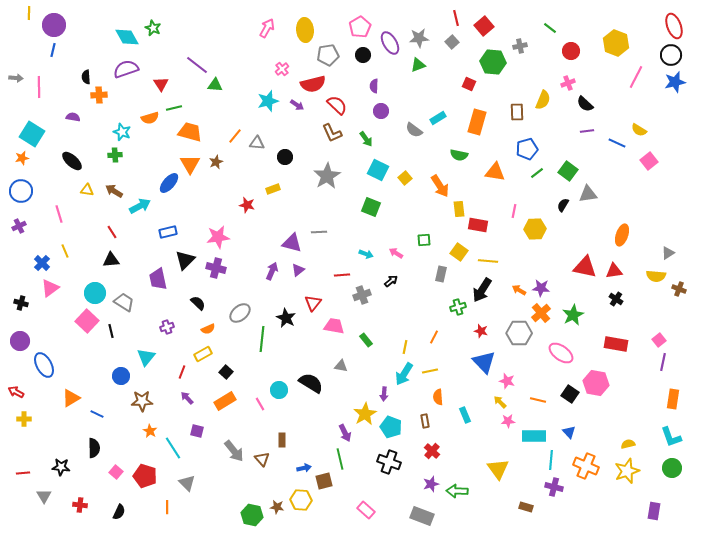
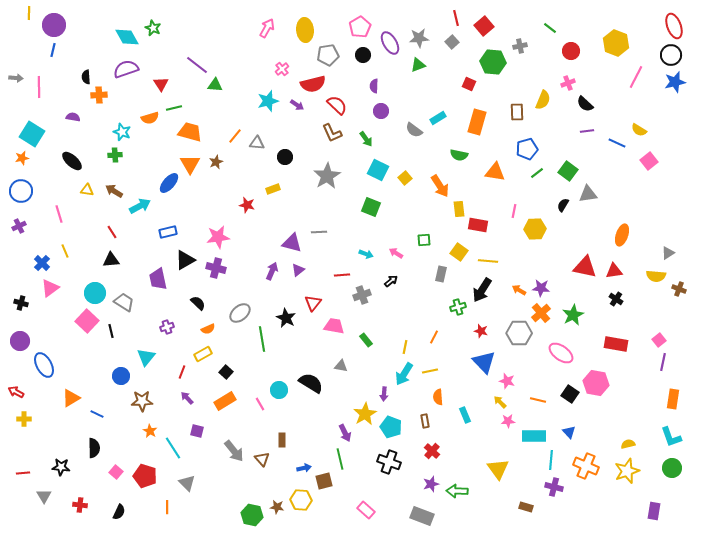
black triangle at (185, 260): rotated 15 degrees clockwise
green line at (262, 339): rotated 15 degrees counterclockwise
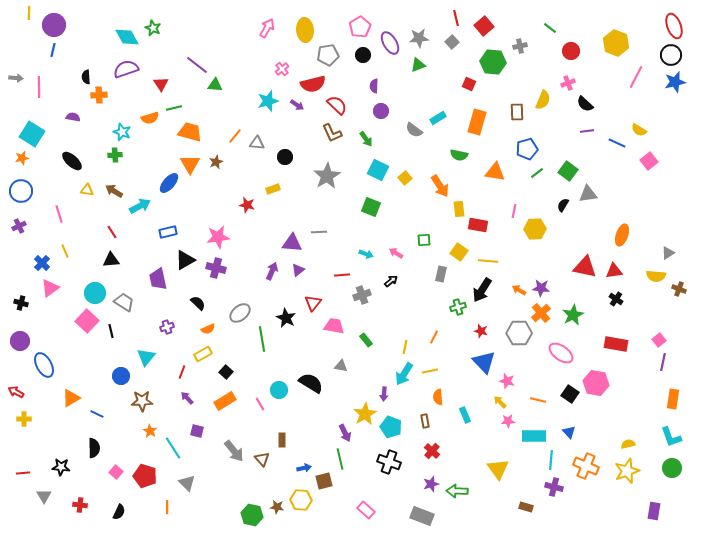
purple triangle at (292, 243): rotated 10 degrees counterclockwise
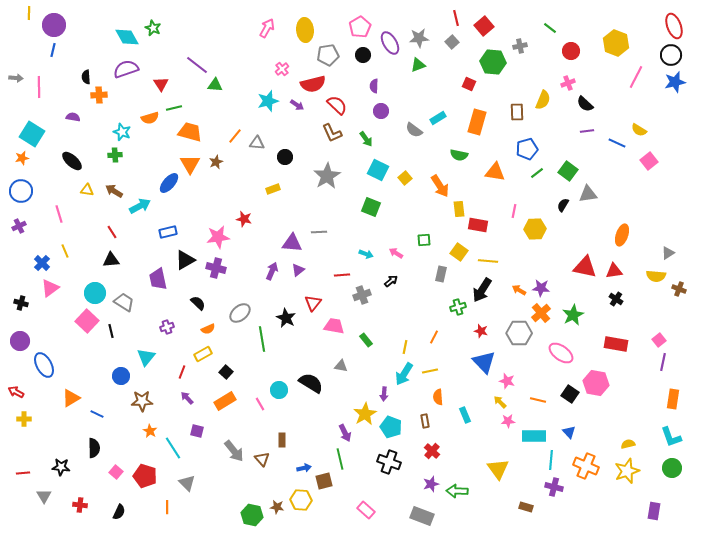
red star at (247, 205): moved 3 px left, 14 px down
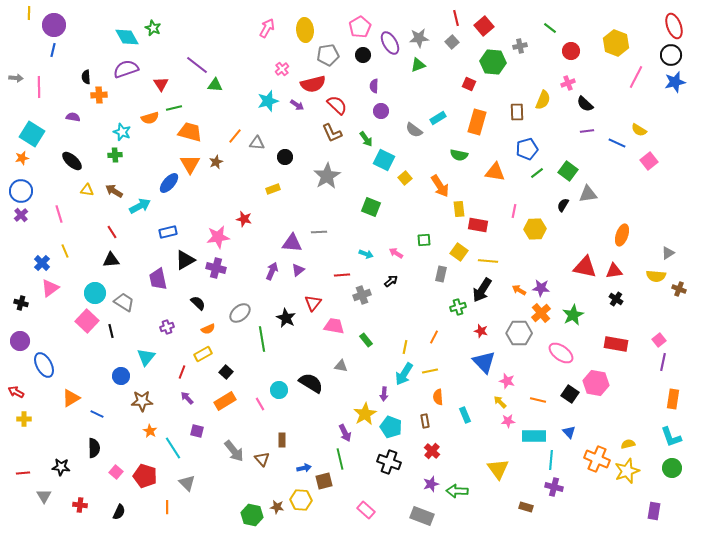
cyan square at (378, 170): moved 6 px right, 10 px up
purple cross at (19, 226): moved 2 px right, 11 px up; rotated 16 degrees counterclockwise
orange cross at (586, 466): moved 11 px right, 7 px up
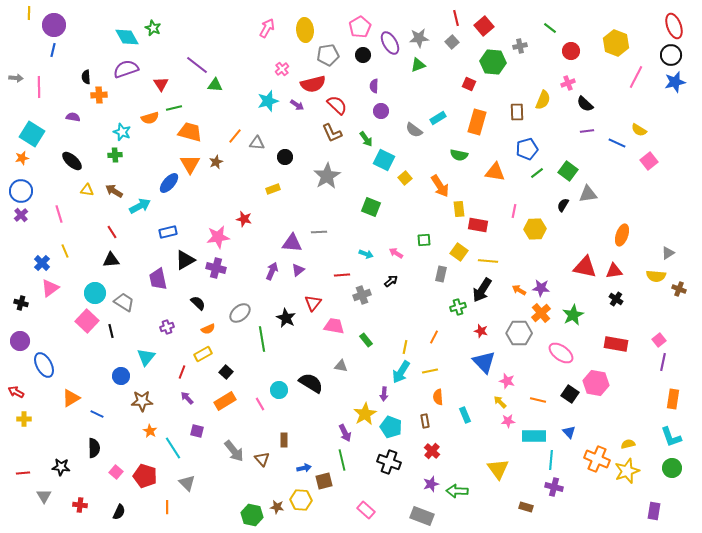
cyan arrow at (404, 374): moved 3 px left, 2 px up
brown rectangle at (282, 440): moved 2 px right
green line at (340, 459): moved 2 px right, 1 px down
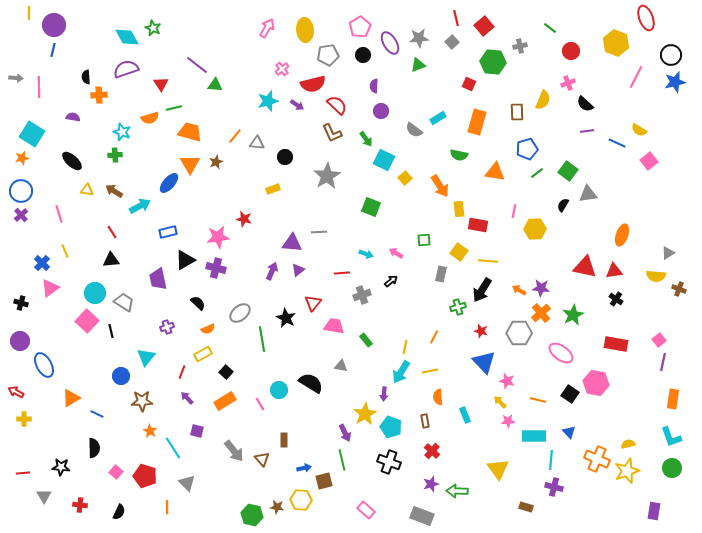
red ellipse at (674, 26): moved 28 px left, 8 px up
red line at (342, 275): moved 2 px up
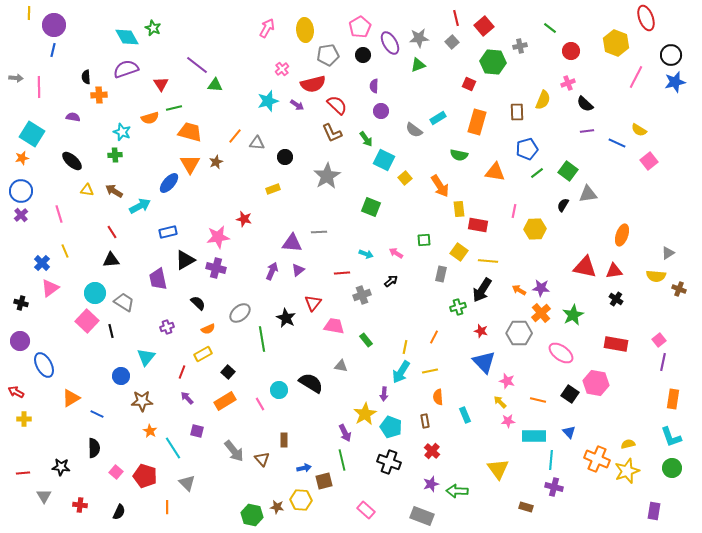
black square at (226, 372): moved 2 px right
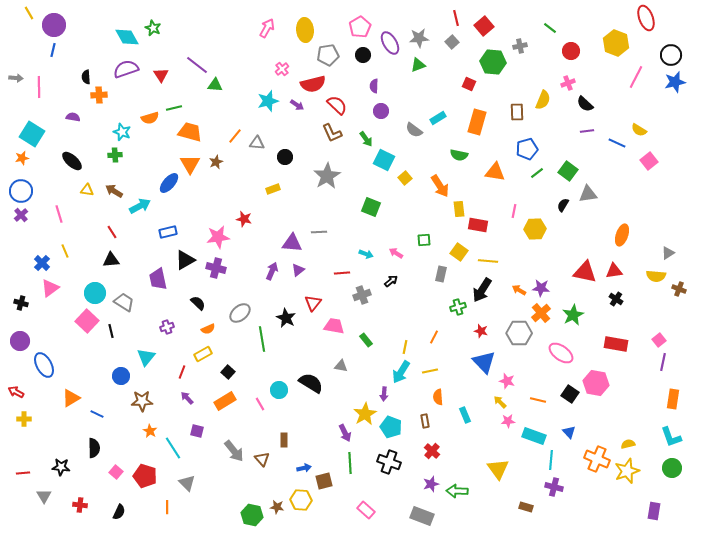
yellow line at (29, 13): rotated 32 degrees counterclockwise
red triangle at (161, 84): moved 9 px up
red triangle at (585, 267): moved 5 px down
cyan rectangle at (534, 436): rotated 20 degrees clockwise
green line at (342, 460): moved 8 px right, 3 px down; rotated 10 degrees clockwise
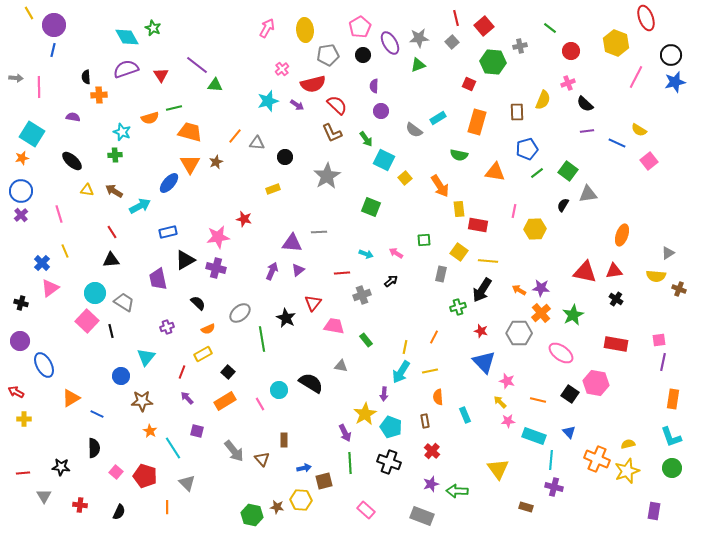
pink square at (659, 340): rotated 32 degrees clockwise
